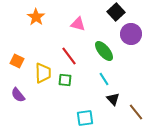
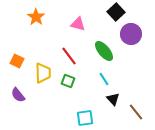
green square: moved 3 px right, 1 px down; rotated 16 degrees clockwise
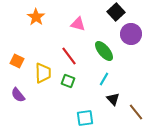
cyan line: rotated 64 degrees clockwise
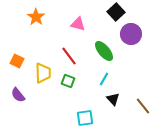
brown line: moved 7 px right, 6 px up
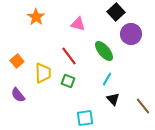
orange square: rotated 24 degrees clockwise
cyan line: moved 3 px right
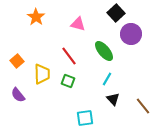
black square: moved 1 px down
yellow trapezoid: moved 1 px left, 1 px down
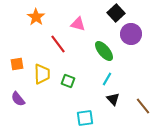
red line: moved 11 px left, 12 px up
orange square: moved 3 px down; rotated 32 degrees clockwise
purple semicircle: moved 4 px down
